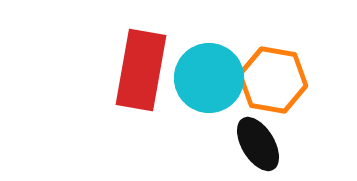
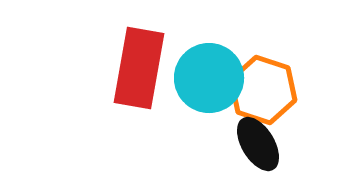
red rectangle: moved 2 px left, 2 px up
orange hexagon: moved 10 px left, 10 px down; rotated 8 degrees clockwise
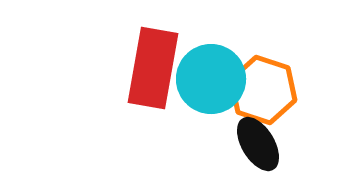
red rectangle: moved 14 px right
cyan circle: moved 2 px right, 1 px down
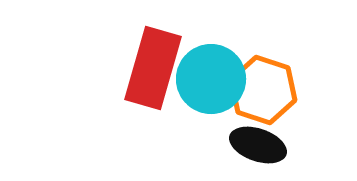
red rectangle: rotated 6 degrees clockwise
black ellipse: moved 1 px down; rotated 40 degrees counterclockwise
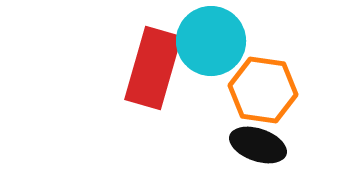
cyan circle: moved 38 px up
orange hexagon: rotated 10 degrees counterclockwise
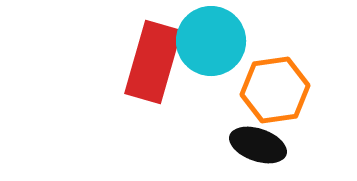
red rectangle: moved 6 px up
orange hexagon: moved 12 px right; rotated 16 degrees counterclockwise
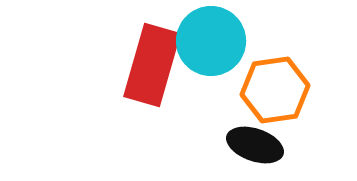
red rectangle: moved 1 px left, 3 px down
black ellipse: moved 3 px left
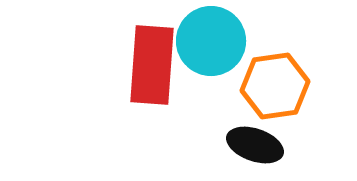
red rectangle: rotated 12 degrees counterclockwise
orange hexagon: moved 4 px up
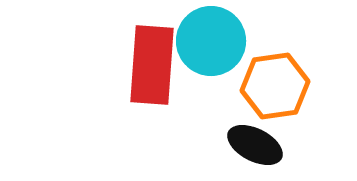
black ellipse: rotated 8 degrees clockwise
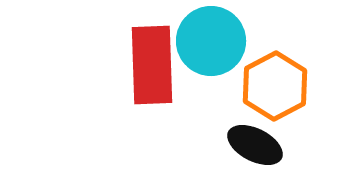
red rectangle: rotated 6 degrees counterclockwise
orange hexagon: rotated 20 degrees counterclockwise
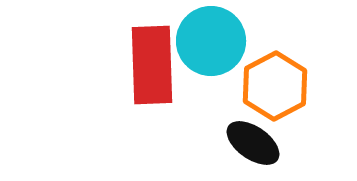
black ellipse: moved 2 px left, 2 px up; rotated 8 degrees clockwise
